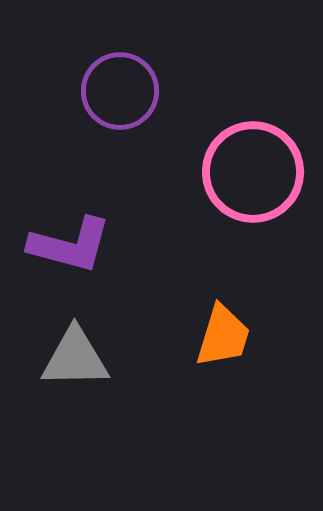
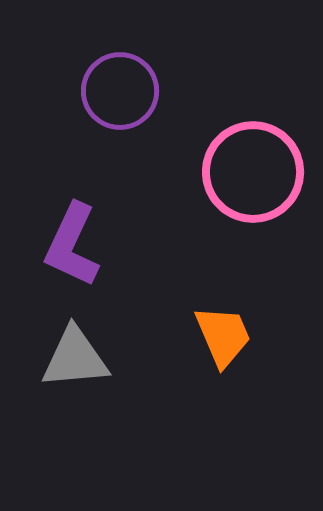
purple L-shape: moved 2 px right; rotated 100 degrees clockwise
orange trapezoid: rotated 40 degrees counterclockwise
gray triangle: rotated 4 degrees counterclockwise
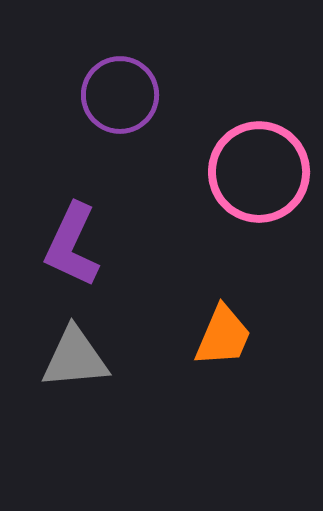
purple circle: moved 4 px down
pink circle: moved 6 px right
orange trapezoid: rotated 46 degrees clockwise
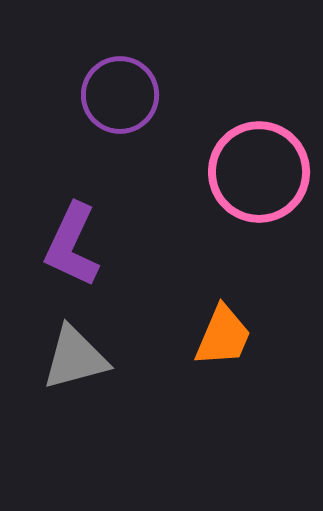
gray triangle: rotated 10 degrees counterclockwise
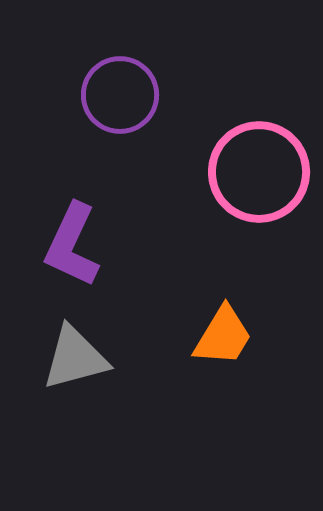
orange trapezoid: rotated 8 degrees clockwise
